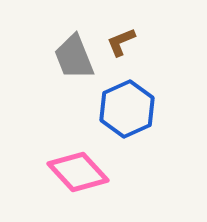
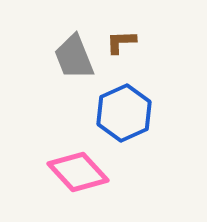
brown L-shape: rotated 20 degrees clockwise
blue hexagon: moved 3 px left, 4 px down
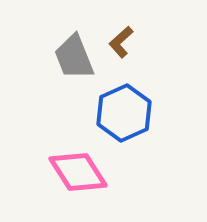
brown L-shape: rotated 40 degrees counterclockwise
pink diamond: rotated 10 degrees clockwise
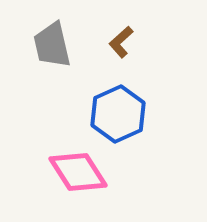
gray trapezoid: moved 22 px left, 12 px up; rotated 9 degrees clockwise
blue hexagon: moved 6 px left, 1 px down
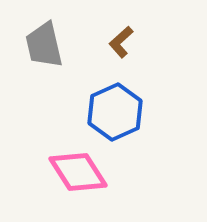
gray trapezoid: moved 8 px left
blue hexagon: moved 3 px left, 2 px up
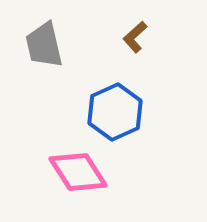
brown L-shape: moved 14 px right, 5 px up
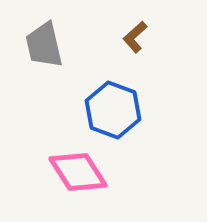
blue hexagon: moved 2 px left, 2 px up; rotated 16 degrees counterclockwise
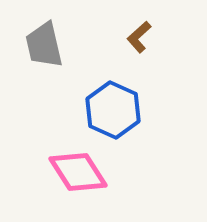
brown L-shape: moved 4 px right
blue hexagon: rotated 4 degrees clockwise
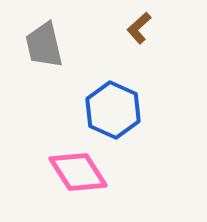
brown L-shape: moved 9 px up
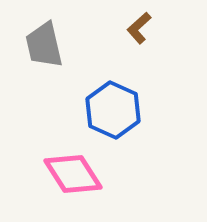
pink diamond: moved 5 px left, 2 px down
